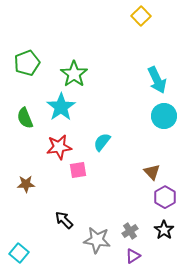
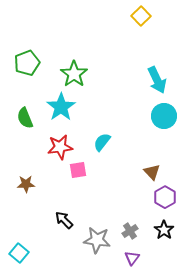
red star: moved 1 px right
purple triangle: moved 1 px left, 2 px down; rotated 21 degrees counterclockwise
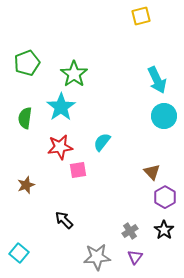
yellow square: rotated 30 degrees clockwise
green semicircle: rotated 30 degrees clockwise
brown star: moved 1 px down; rotated 18 degrees counterclockwise
gray star: moved 17 px down; rotated 12 degrees counterclockwise
purple triangle: moved 3 px right, 1 px up
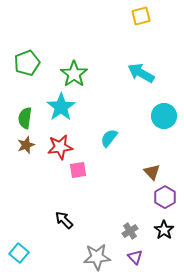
cyan arrow: moved 16 px left, 7 px up; rotated 144 degrees clockwise
cyan semicircle: moved 7 px right, 4 px up
brown star: moved 40 px up
purple triangle: rotated 21 degrees counterclockwise
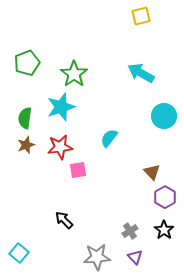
cyan star: rotated 16 degrees clockwise
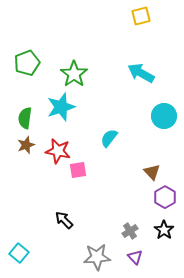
red star: moved 2 px left, 4 px down; rotated 20 degrees clockwise
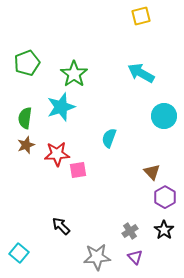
cyan semicircle: rotated 18 degrees counterclockwise
red star: moved 1 px left, 3 px down; rotated 15 degrees counterclockwise
black arrow: moved 3 px left, 6 px down
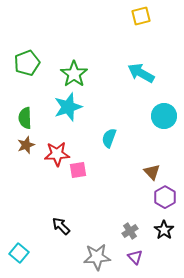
cyan star: moved 7 px right
green semicircle: rotated 10 degrees counterclockwise
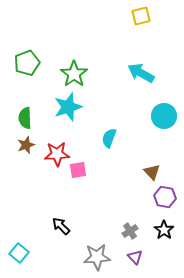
purple hexagon: rotated 20 degrees counterclockwise
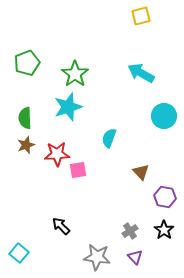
green star: moved 1 px right
brown triangle: moved 11 px left
gray star: rotated 12 degrees clockwise
